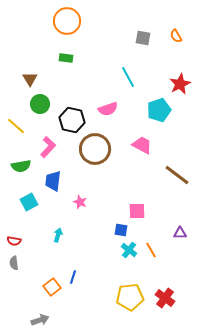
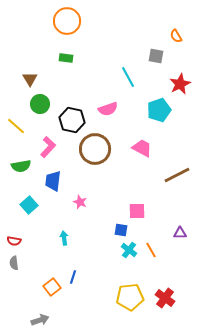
gray square: moved 13 px right, 18 px down
pink trapezoid: moved 3 px down
brown line: rotated 64 degrees counterclockwise
cyan square: moved 3 px down; rotated 12 degrees counterclockwise
cyan arrow: moved 6 px right, 3 px down; rotated 24 degrees counterclockwise
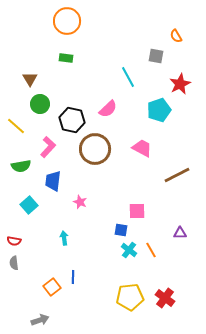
pink semicircle: rotated 24 degrees counterclockwise
blue line: rotated 16 degrees counterclockwise
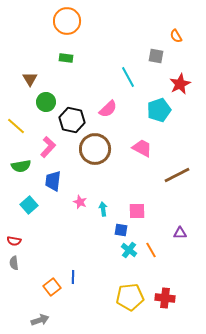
green circle: moved 6 px right, 2 px up
cyan arrow: moved 39 px right, 29 px up
red cross: rotated 30 degrees counterclockwise
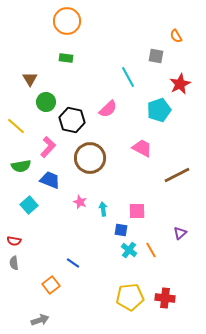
brown circle: moved 5 px left, 9 px down
blue trapezoid: moved 3 px left, 1 px up; rotated 105 degrees clockwise
purple triangle: rotated 40 degrees counterclockwise
blue line: moved 14 px up; rotated 56 degrees counterclockwise
orange square: moved 1 px left, 2 px up
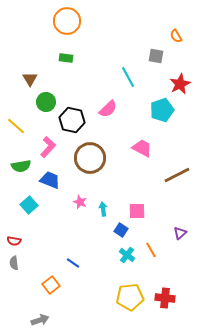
cyan pentagon: moved 3 px right
blue square: rotated 24 degrees clockwise
cyan cross: moved 2 px left, 5 px down
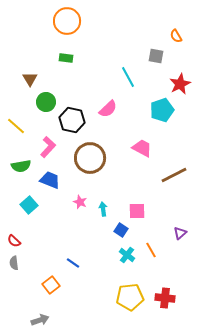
brown line: moved 3 px left
red semicircle: rotated 32 degrees clockwise
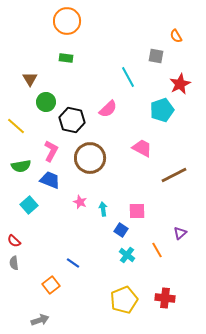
pink L-shape: moved 3 px right, 4 px down; rotated 15 degrees counterclockwise
orange line: moved 6 px right
yellow pentagon: moved 6 px left, 3 px down; rotated 16 degrees counterclockwise
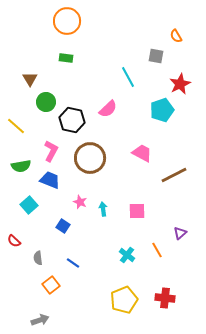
pink trapezoid: moved 5 px down
blue square: moved 58 px left, 4 px up
gray semicircle: moved 24 px right, 5 px up
